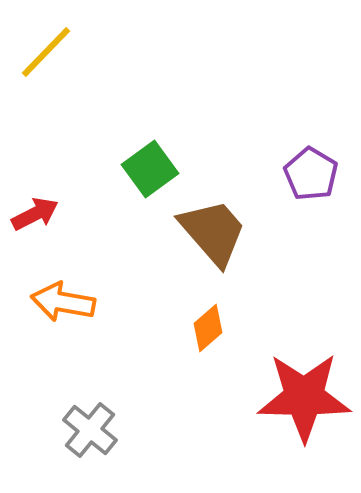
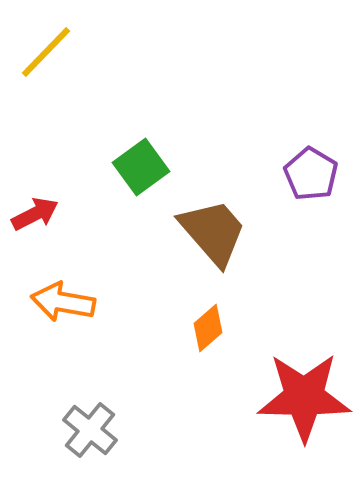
green square: moved 9 px left, 2 px up
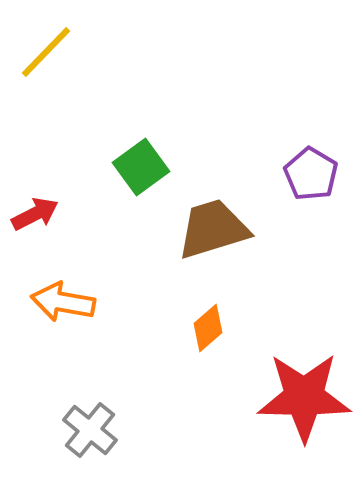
brown trapezoid: moved 3 px up; rotated 66 degrees counterclockwise
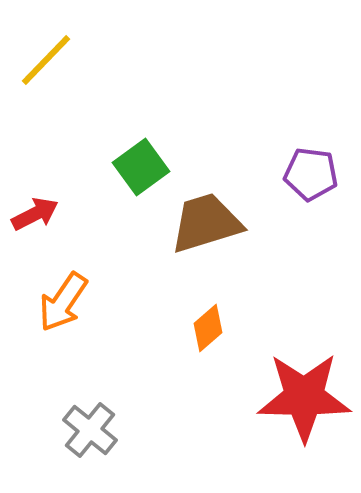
yellow line: moved 8 px down
purple pentagon: rotated 24 degrees counterclockwise
brown trapezoid: moved 7 px left, 6 px up
orange arrow: rotated 66 degrees counterclockwise
